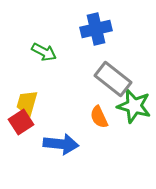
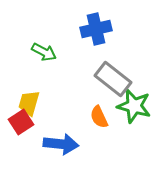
yellow trapezoid: moved 2 px right
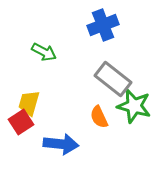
blue cross: moved 7 px right, 4 px up; rotated 8 degrees counterclockwise
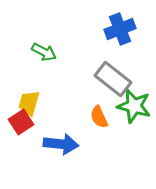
blue cross: moved 17 px right, 4 px down
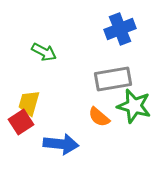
gray rectangle: rotated 48 degrees counterclockwise
orange semicircle: rotated 25 degrees counterclockwise
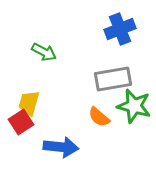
blue arrow: moved 3 px down
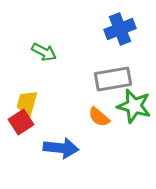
yellow trapezoid: moved 2 px left
blue arrow: moved 1 px down
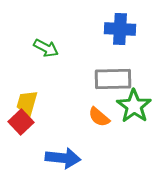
blue cross: rotated 24 degrees clockwise
green arrow: moved 2 px right, 4 px up
gray rectangle: rotated 9 degrees clockwise
green star: rotated 20 degrees clockwise
red square: rotated 10 degrees counterclockwise
blue arrow: moved 2 px right, 10 px down
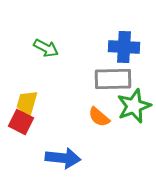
blue cross: moved 4 px right, 18 px down
green star: rotated 16 degrees clockwise
red square: rotated 20 degrees counterclockwise
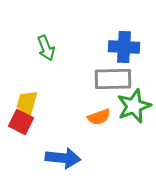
green arrow: rotated 40 degrees clockwise
orange semicircle: rotated 60 degrees counterclockwise
